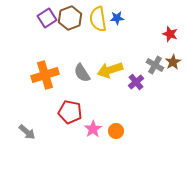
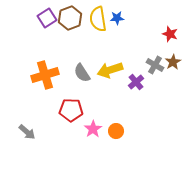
red pentagon: moved 1 px right, 2 px up; rotated 10 degrees counterclockwise
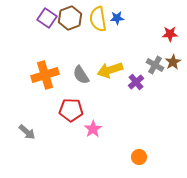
purple square: rotated 24 degrees counterclockwise
red star: rotated 21 degrees counterclockwise
gray semicircle: moved 1 px left, 2 px down
orange circle: moved 23 px right, 26 px down
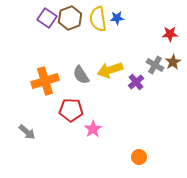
orange cross: moved 6 px down
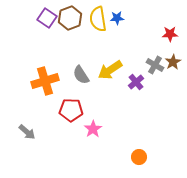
yellow arrow: rotated 15 degrees counterclockwise
